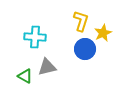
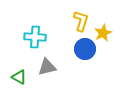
green triangle: moved 6 px left, 1 px down
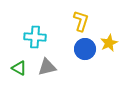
yellow star: moved 6 px right, 10 px down
green triangle: moved 9 px up
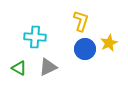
gray triangle: moved 1 px right; rotated 12 degrees counterclockwise
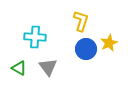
blue circle: moved 1 px right
gray triangle: rotated 42 degrees counterclockwise
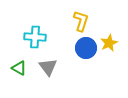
blue circle: moved 1 px up
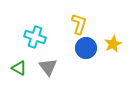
yellow L-shape: moved 2 px left, 3 px down
cyan cross: rotated 15 degrees clockwise
yellow star: moved 4 px right, 1 px down
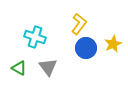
yellow L-shape: rotated 20 degrees clockwise
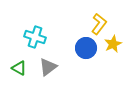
yellow L-shape: moved 20 px right
gray triangle: rotated 30 degrees clockwise
